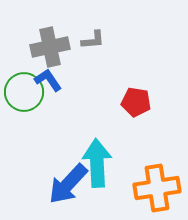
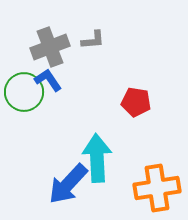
gray cross: rotated 9 degrees counterclockwise
cyan arrow: moved 5 px up
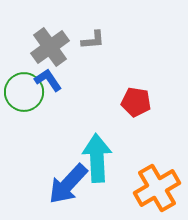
gray cross: rotated 15 degrees counterclockwise
orange cross: rotated 21 degrees counterclockwise
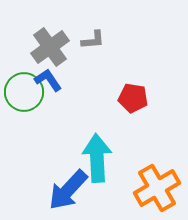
red pentagon: moved 3 px left, 4 px up
blue arrow: moved 6 px down
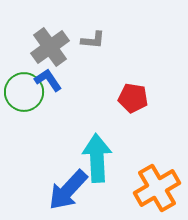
gray L-shape: rotated 10 degrees clockwise
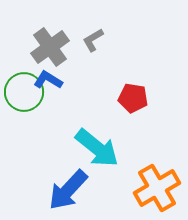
gray L-shape: rotated 145 degrees clockwise
blue L-shape: rotated 24 degrees counterclockwise
cyan arrow: moved 10 px up; rotated 132 degrees clockwise
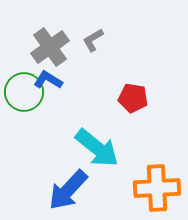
orange cross: rotated 27 degrees clockwise
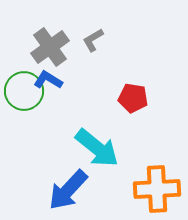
green circle: moved 1 px up
orange cross: moved 1 px down
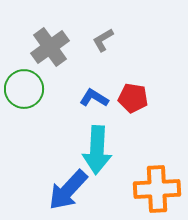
gray L-shape: moved 10 px right
blue L-shape: moved 46 px right, 18 px down
green circle: moved 2 px up
cyan arrow: moved 2 px down; rotated 54 degrees clockwise
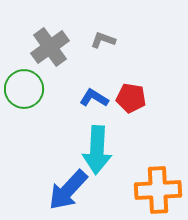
gray L-shape: rotated 50 degrees clockwise
red pentagon: moved 2 px left
orange cross: moved 1 px right, 1 px down
